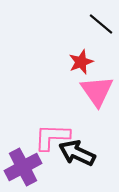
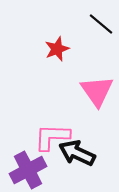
red star: moved 24 px left, 13 px up
purple cross: moved 5 px right, 3 px down
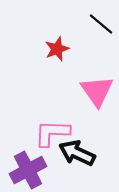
pink L-shape: moved 4 px up
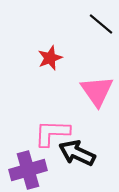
red star: moved 7 px left, 9 px down
purple cross: rotated 12 degrees clockwise
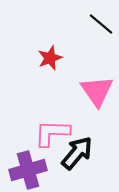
black arrow: rotated 105 degrees clockwise
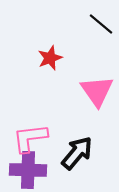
pink L-shape: moved 22 px left, 5 px down; rotated 9 degrees counterclockwise
purple cross: rotated 18 degrees clockwise
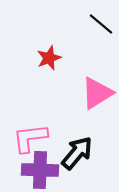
red star: moved 1 px left
pink triangle: moved 2 px down; rotated 33 degrees clockwise
purple cross: moved 12 px right
